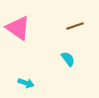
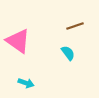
pink triangle: moved 13 px down
cyan semicircle: moved 6 px up
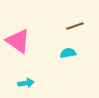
cyan semicircle: rotated 63 degrees counterclockwise
cyan arrow: rotated 28 degrees counterclockwise
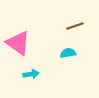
pink triangle: moved 2 px down
cyan arrow: moved 5 px right, 9 px up
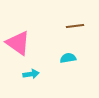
brown line: rotated 12 degrees clockwise
cyan semicircle: moved 5 px down
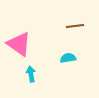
pink triangle: moved 1 px right, 1 px down
cyan arrow: rotated 91 degrees counterclockwise
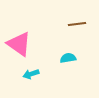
brown line: moved 2 px right, 2 px up
cyan arrow: rotated 98 degrees counterclockwise
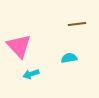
pink triangle: moved 2 px down; rotated 12 degrees clockwise
cyan semicircle: moved 1 px right
